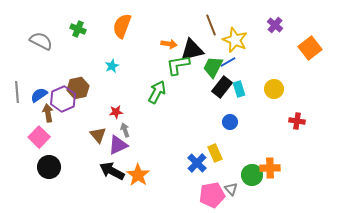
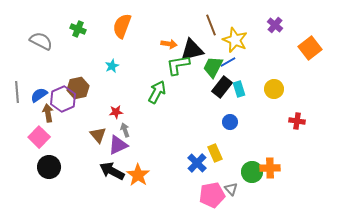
green circle: moved 3 px up
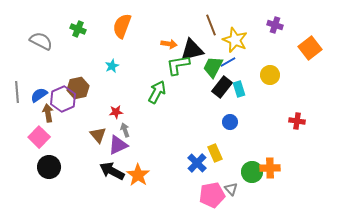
purple cross: rotated 21 degrees counterclockwise
yellow circle: moved 4 px left, 14 px up
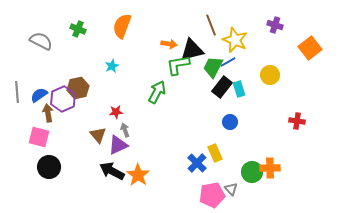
pink square: rotated 30 degrees counterclockwise
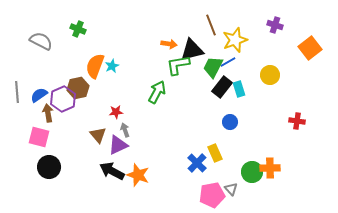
orange semicircle: moved 27 px left, 40 px down
yellow star: rotated 30 degrees clockwise
orange star: rotated 15 degrees counterclockwise
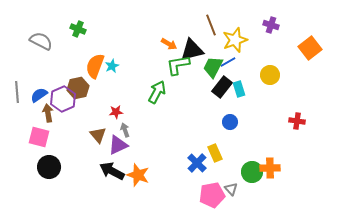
purple cross: moved 4 px left
orange arrow: rotated 21 degrees clockwise
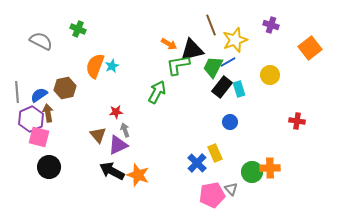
brown hexagon: moved 13 px left
purple hexagon: moved 32 px left, 20 px down
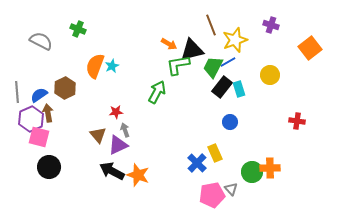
brown hexagon: rotated 15 degrees counterclockwise
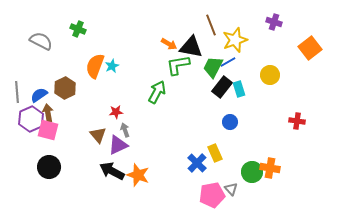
purple cross: moved 3 px right, 3 px up
black triangle: moved 1 px left, 3 px up; rotated 25 degrees clockwise
pink square: moved 9 px right, 7 px up
orange cross: rotated 12 degrees clockwise
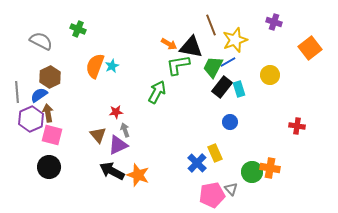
brown hexagon: moved 15 px left, 11 px up
red cross: moved 5 px down
pink square: moved 4 px right, 5 px down
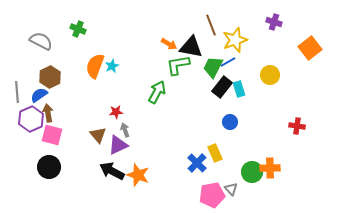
orange cross: rotated 12 degrees counterclockwise
